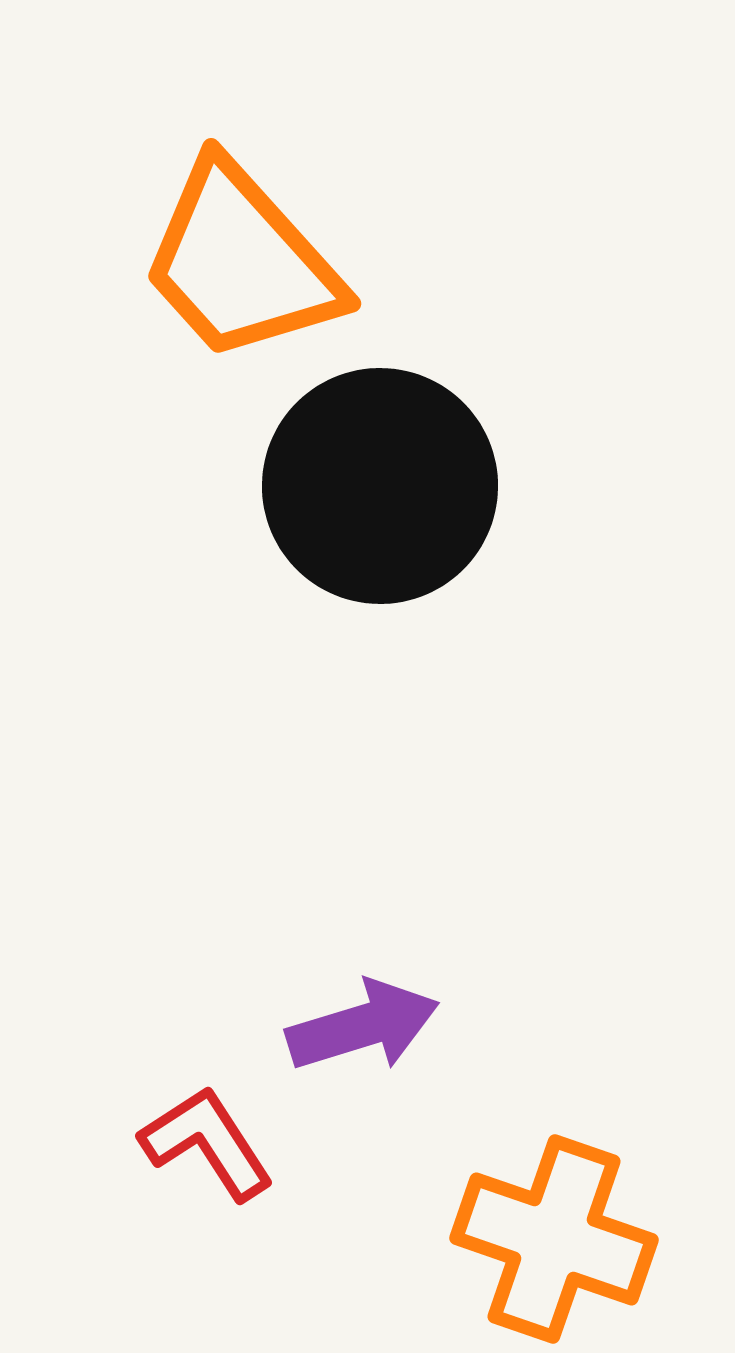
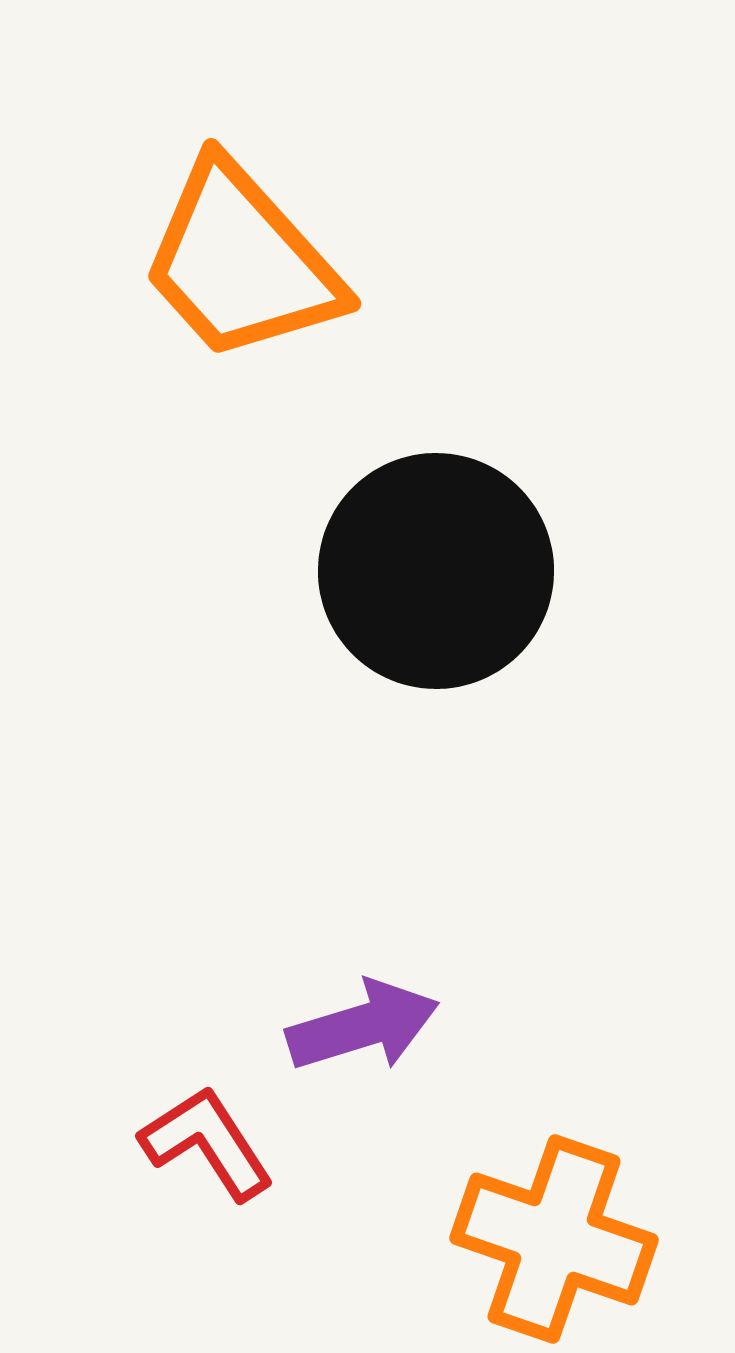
black circle: moved 56 px right, 85 px down
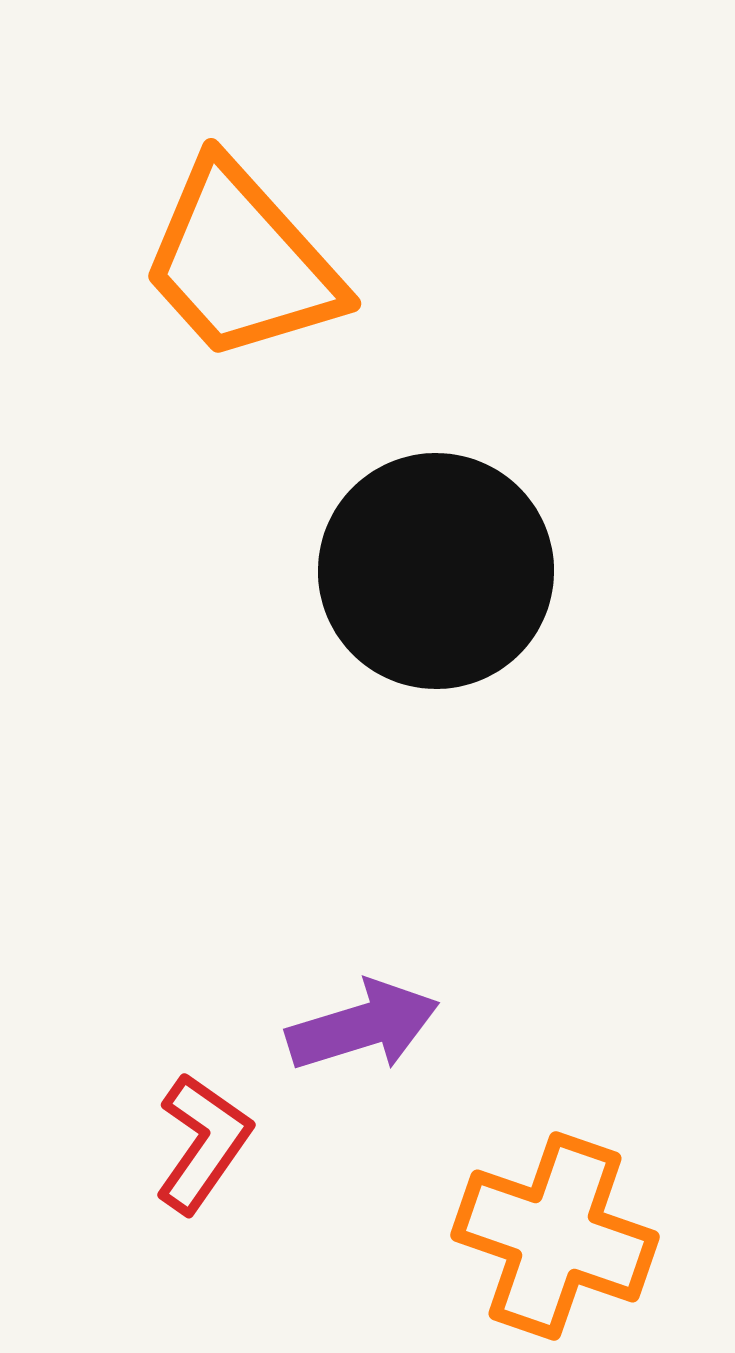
red L-shape: moved 4 px left; rotated 68 degrees clockwise
orange cross: moved 1 px right, 3 px up
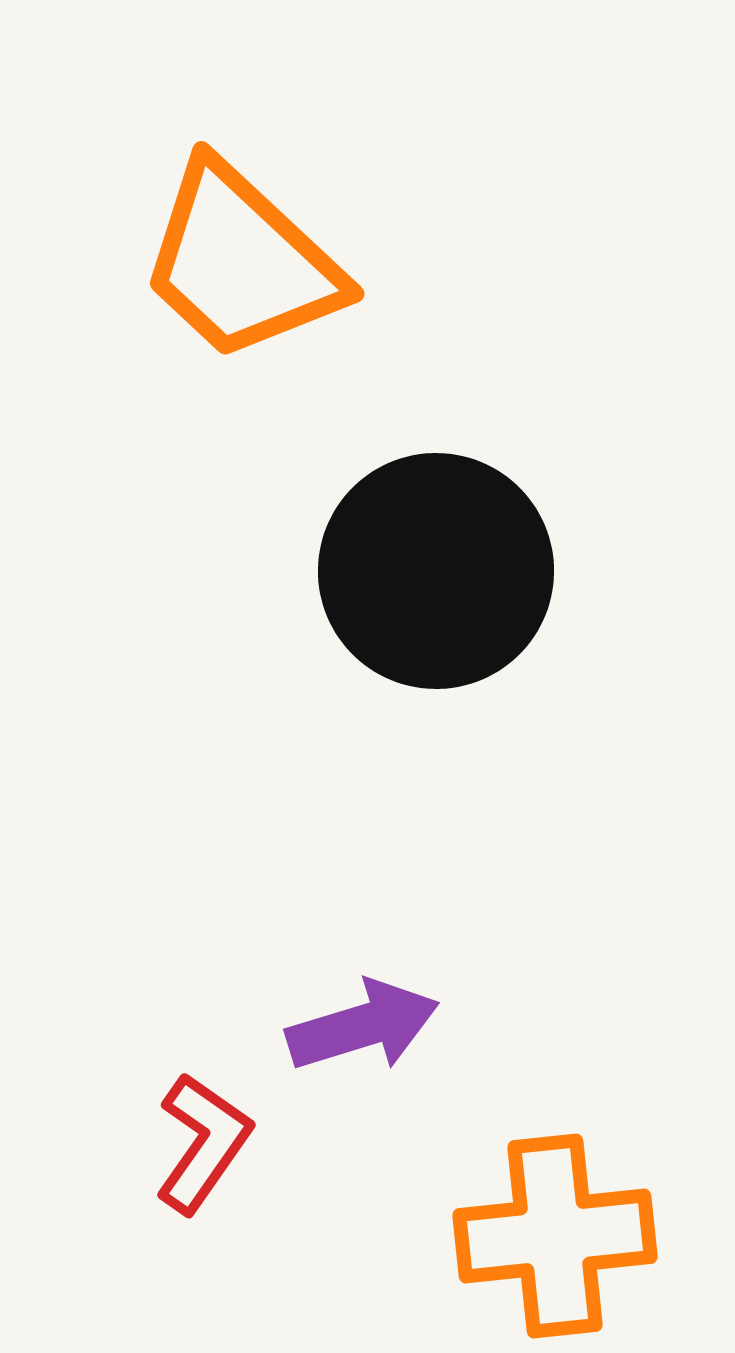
orange trapezoid: rotated 5 degrees counterclockwise
orange cross: rotated 25 degrees counterclockwise
